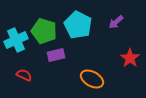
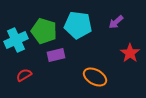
cyan pentagon: rotated 20 degrees counterclockwise
red star: moved 5 px up
red semicircle: rotated 56 degrees counterclockwise
orange ellipse: moved 3 px right, 2 px up
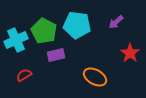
cyan pentagon: moved 1 px left
green pentagon: rotated 10 degrees clockwise
